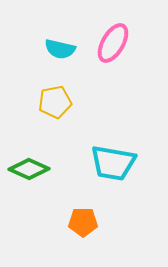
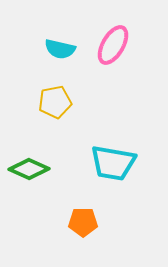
pink ellipse: moved 2 px down
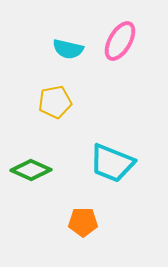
pink ellipse: moved 7 px right, 4 px up
cyan semicircle: moved 8 px right
cyan trapezoid: moved 1 px left; rotated 12 degrees clockwise
green diamond: moved 2 px right, 1 px down
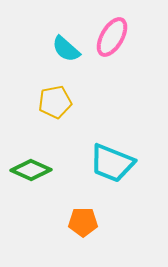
pink ellipse: moved 8 px left, 4 px up
cyan semicircle: moved 2 px left; rotated 28 degrees clockwise
